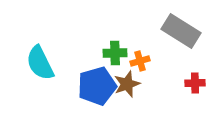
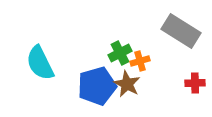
green cross: moved 5 px right; rotated 25 degrees counterclockwise
brown star: rotated 24 degrees counterclockwise
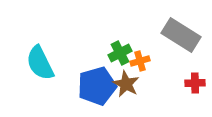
gray rectangle: moved 4 px down
brown star: moved 1 px left
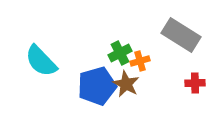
cyan semicircle: moved 1 px right, 2 px up; rotated 18 degrees counterclockwise
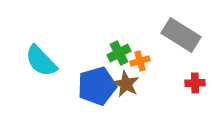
green cross: moved 1 px left
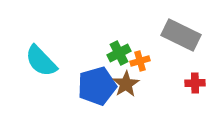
gray rectangle: rotated 6 degrees counterclockwise
brown star: rotated 12 degrees clockwise
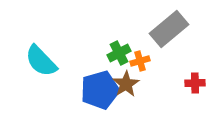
gray rectangle: moved 12 px left, 6 px up; rotated 66 degrees counterclockwise
blue pentagon: moved 3 px right, 4 px down
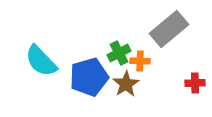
orange cross: rotated 18 degrees clockwise
blue pentagon: moved 11 px left, 13 px up
